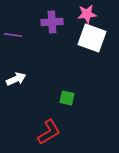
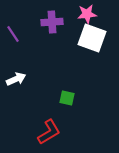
purple line: moved 1 px up; rotated 48 degrees clockwise
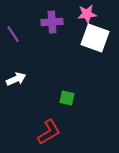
white square: moved 3 px right
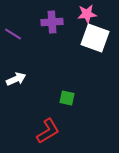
purple line: rotated 24 degrees counterclockwise
red L-shape: moved 1 px left, 1 px up
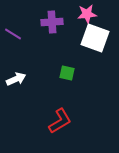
green square: moved 25 px up
red L-shape: moved 12 px right, 10 px up
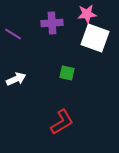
purple cross: moved 1 px down
red L-shape: moved 2 px right, 1 px down
